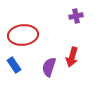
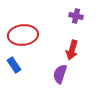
purple cross: rotated 24 degrees clockwise
red arrow: moved 7 px up
purple semicircle: moved 11 px right, 7 px down
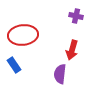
purple semicircle: rotated 12 degrees counterclockwise
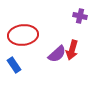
purple cross: moved 4 px right
purple semicircle: moved 3 px left, 20 px up; rotated 138 degrees counterclockwise
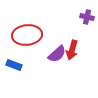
purple cross: moved 7 px right, 1 px down
red ellipse: moved 4 px right
blue rectangle: rotated 35 degrees counterclockwise
